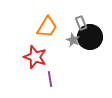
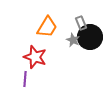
purple line: moved 25 px left; rotated 14 degrees clockwise
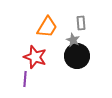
gray rectangle: rotated 16 degrees clockwise
black circle: moved 13 px left, 19 px down
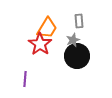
gray rectangle: moved 2 px left, 2 px up
orange trapezoid: moved 1 px down
gray star: rotated 24 degrees clockwise
red star: moved 5 px right, 13 px up; rotated 15 degrees clockwise
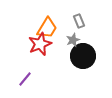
gray rectangle: rotated 16 degrees counterclockwise
red star: rotated 15 degrees clockwise
black circle: moved 6 px right
purple line: rotated 35 degrees clockwise
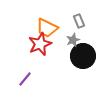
orange trapezoid: rotated 85 degrees clockwise
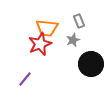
orange trapezoid: rotated 20 degrees counterclockwise
black circle: moved 8 px right, 8 px down
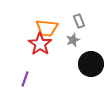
red star: rotated 15 degrees counterclockwise
purple line: rotated 21 degrees counterclockwise
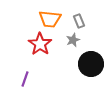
orange trapezoid: moved 3 px right, 9 px up
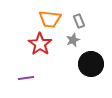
purple line: moved 1 px right, 1 px up; rotated 63 degrees clockwise
